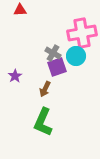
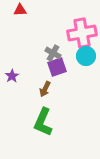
cyan circle: moved 10 px right
purple star: moved 3 px left
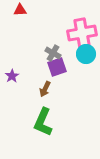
cyan circle: moved 2 px up
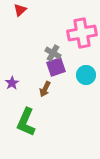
red triangle: rotated 40 degrees counterclockwise
cyan circle: moved 21 px down
purple square: moved 1 px left
purple star: moved 7 px down
green L-shape: moved 17 px left
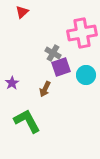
red triangle: moved 2 px right, 2 px down
purple square: moved 5 px right
green L-shape: moved 1 px right, 1 px up; rotated 128 degrees clockwise
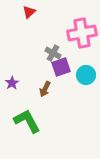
red triangle: moved 7 px right
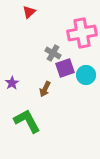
purple square: moved 4 px right, 1 px down
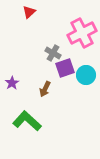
pink cross: rotated 16 degrees counterclockwise
green L-shape: rotated 20 degrees counterclockwise
